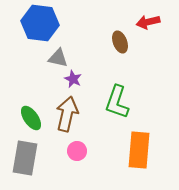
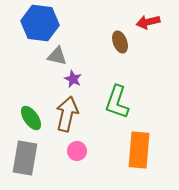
gray triangle: moved 1 px left, 2 px up
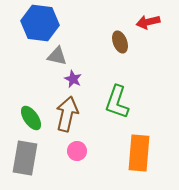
orange rectangle: moved 3 px down
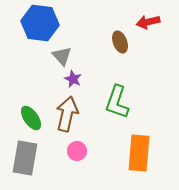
gray triangle: moved 5 px right; rotated 35 degrees clockwise
